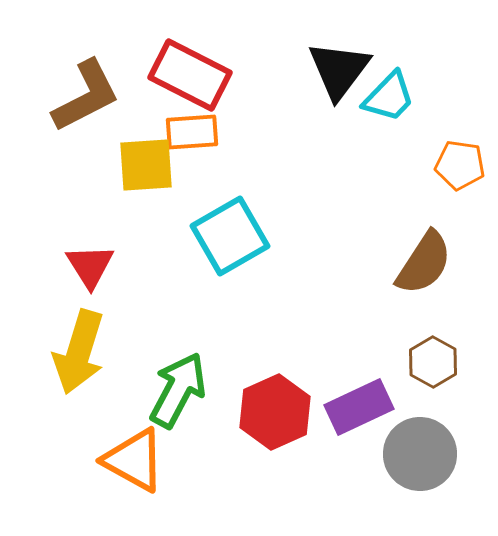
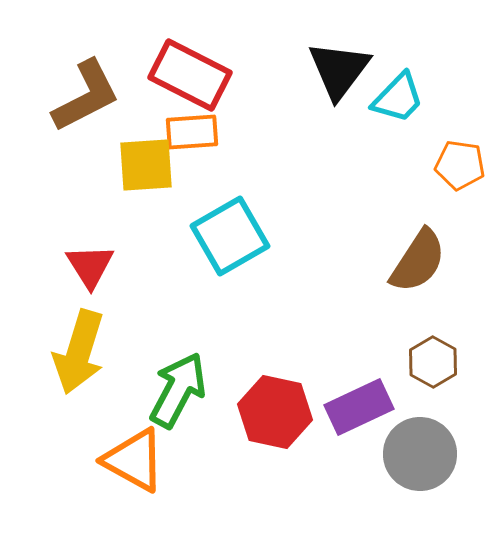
cyan trapezoid: moved 9 px right, 1 px down
brown semicircle: moved 6 px left, 2 px up
red hexagon: rotated 24 degrees counterclockwise
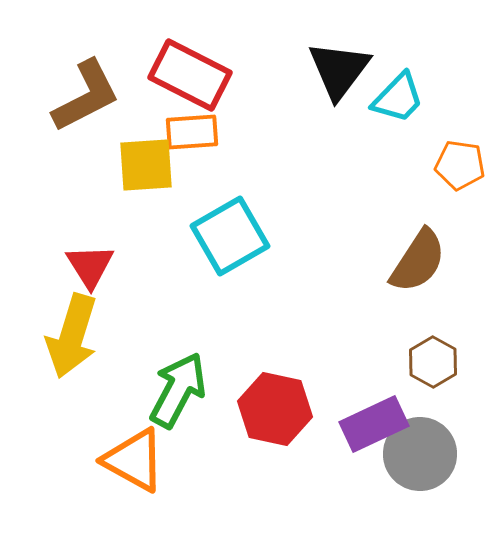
yellow arrow: moved 7 px left, 16 px up
purple rectangle: moved 15 px right, 17 px down
red hexagon: moved 3 px up
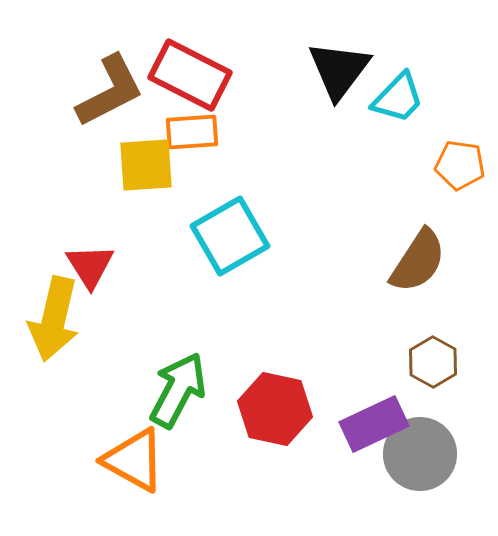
brown L-shape: moved 24 px right, 5 px up
yellow arrow: moved 18 px left, 17 px up; rotated 4 degrees counterclockwise
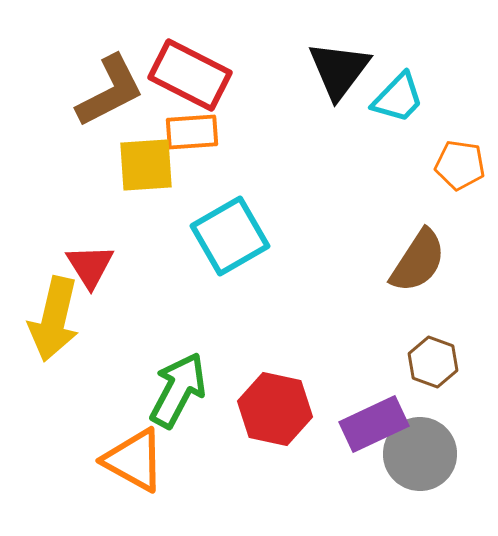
brown hexagon: rotated 9 degrees counterclockwise
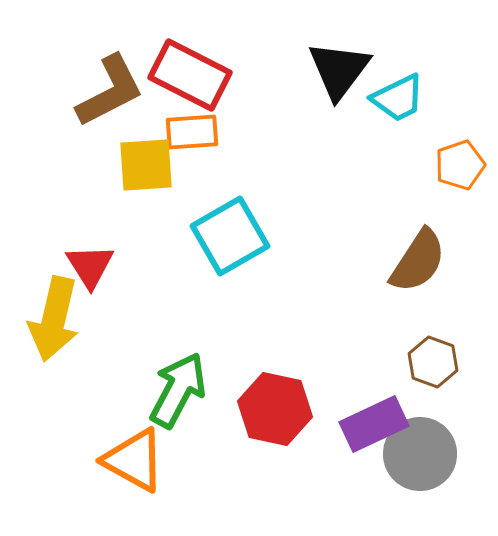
cyan trapezoid: rotated 20 degrees clockwise
orange pentagon: rotated 27 degrees counterclockwise
